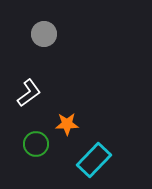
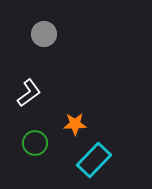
orange star: moved 8 px right
green circle: moved 1 px left, 1 px up
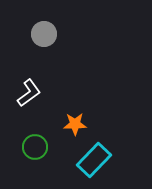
green circle: moved 4 px down
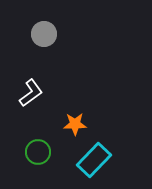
white L-shape: moved 2 px right
green circle: moved 3 px right, 5 px down
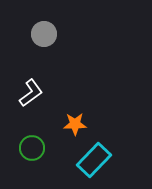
green circle: moved 6 px left, 4 px up
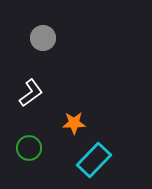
gray circle: moved 1 px left, 4 px down
orange star: moved 1 px left, 1 px up
green circle: moved 3 px left
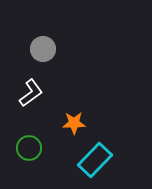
gray circle: moved 11 px down
cyan rectangle: moved 1 px right
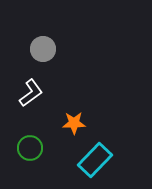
green circle: moved 1 px right
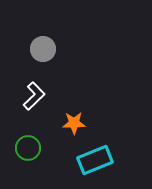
white L-shape: moved 3 px right, 3 px down; rotated 8 degrees counterclockwise
green circle: moved 2 px left
cyan rectangle: rotated 24 degrees clockwise
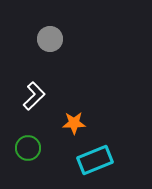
gray circle: moved 7 px right, 10 px up
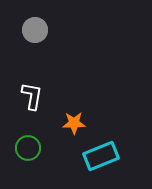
gray circle: moved 15 px left, 9 px up
white L-shape: moved 2 px left; rotated 36 degrees counterclockwise
cyan rectangle: moved 6 px right, 4 px up
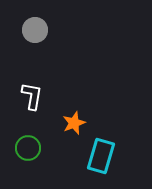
orange star: rotated 20 degrees counterclockwise
cyan rectangle: rotated 52 degrees counterclockwise
